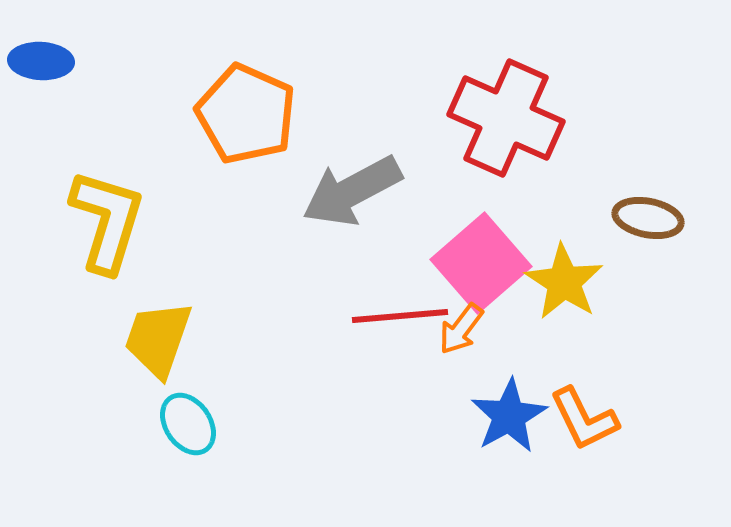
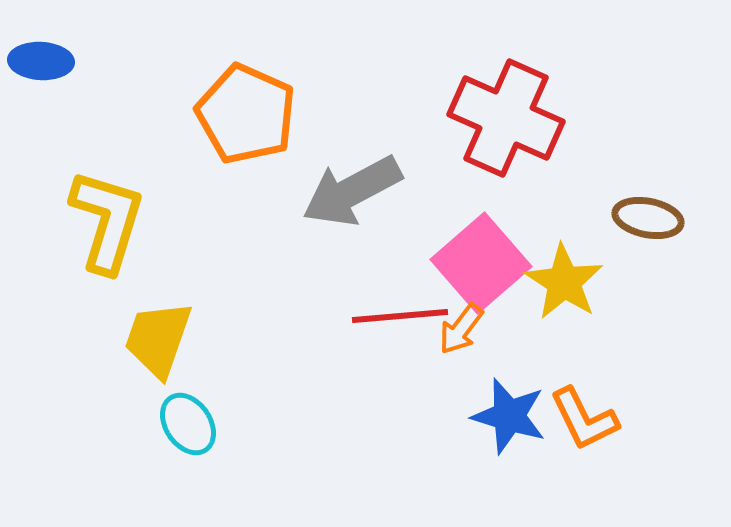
blue star: rotated 26 degrees counterclockwise
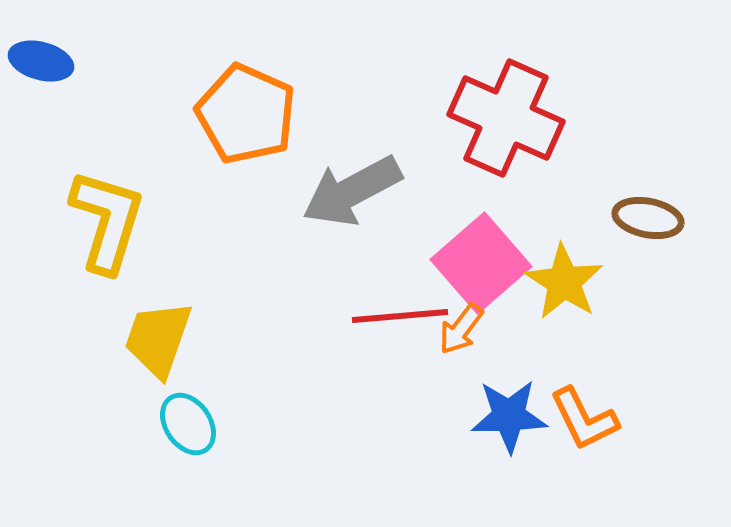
blue ellipse: rotated 12 degrees clockwise
blue star: rotated 18 degrees counterclockwise
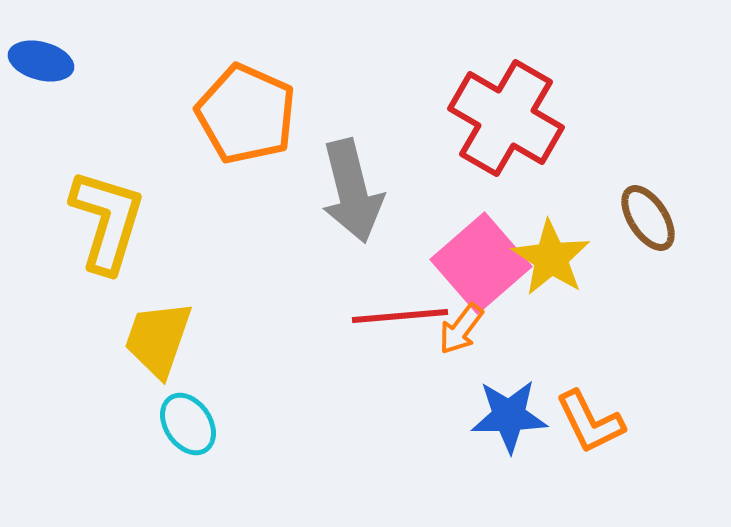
red cross: rotated 6 degrees clockwise
gray arrow: rotated 76 degrees counterclockwise
brown ellipse: rotated 46 degrees clockwise
yellow star: moved 13 px left, 24 px up
orange L-shape: moved 6 px right, 3 px down
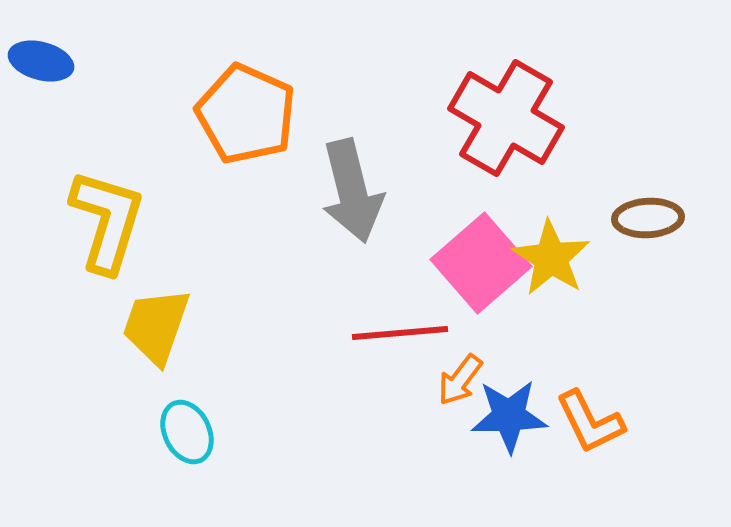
brown ellipse: rotated 60 degrees counterclockwise
red line: moved 17 px down
orange arrow: moved 1 px left, 51 px down
yellow trapezoid: moved 2 px left, 13 px up
cyan ellipse: moved 1 px left, 8 px down; rotated 8 degrees clockwise
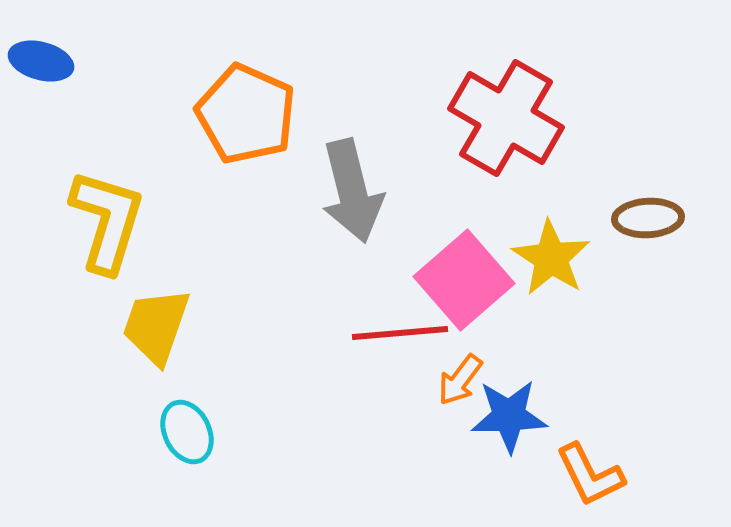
pink square: moved 17 px left, 17 px down
orange L-shape: moved 53 px down
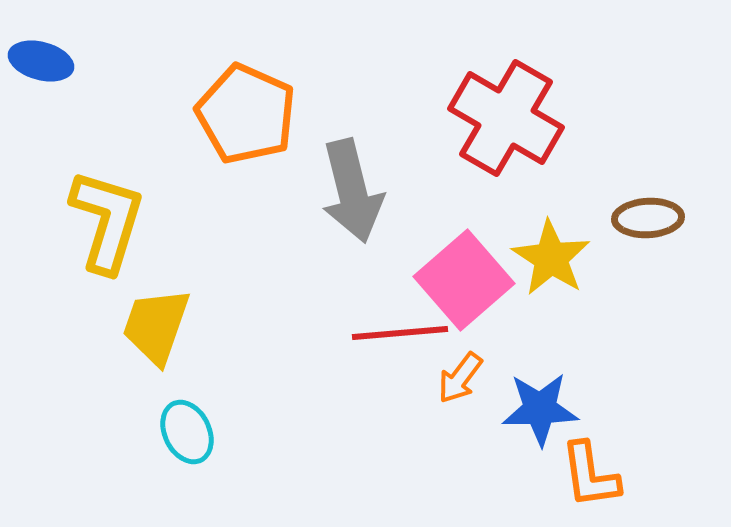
orange arrow: moved 2 px up
blue star: moved 31 px right, 7 px up
orange L-shape: rotated 18 degrees clockwise
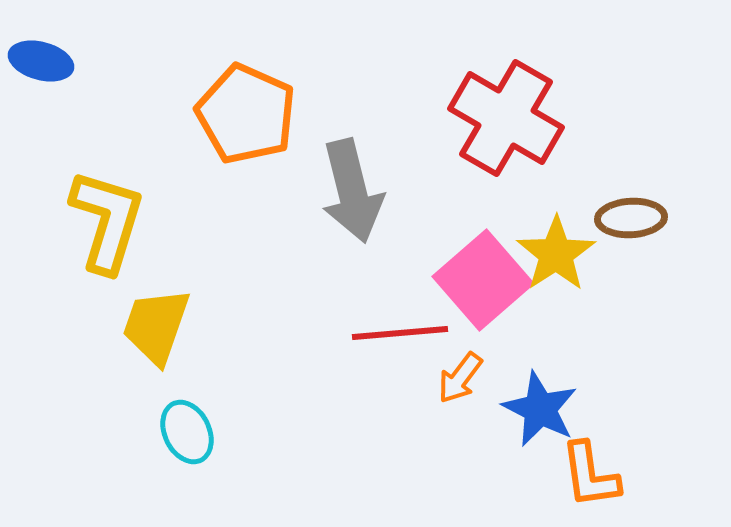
brown ellipse: moved 17 px left
yellow star: moved 5 px right, 4 px up; rotated 6 degrees clockwise
pink square: moved 19 px right
blue star: rotated 28 degrees clockwise
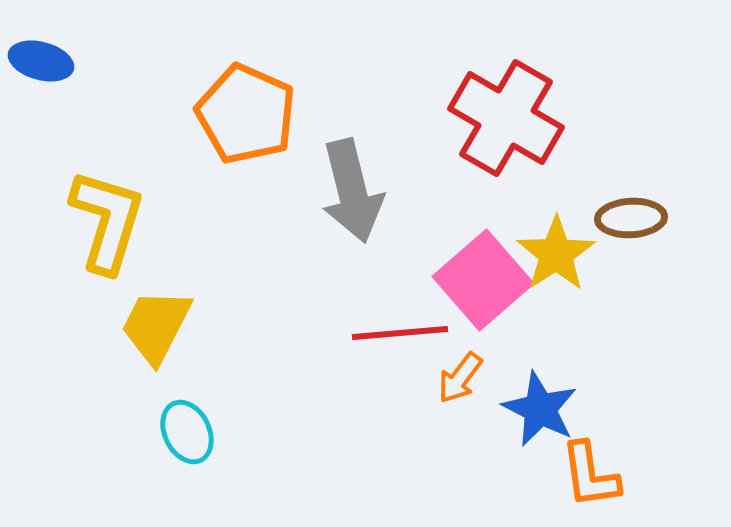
yellow trapezoid: rotated 8 degrees clockwise
